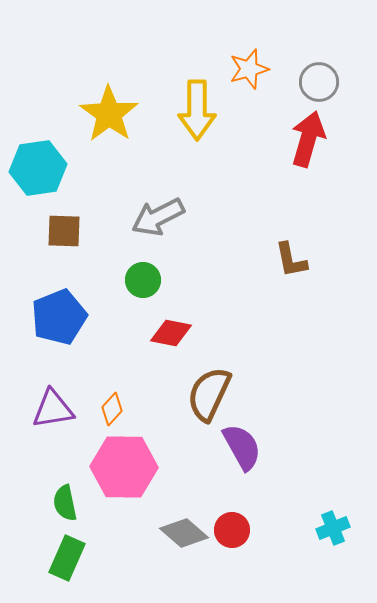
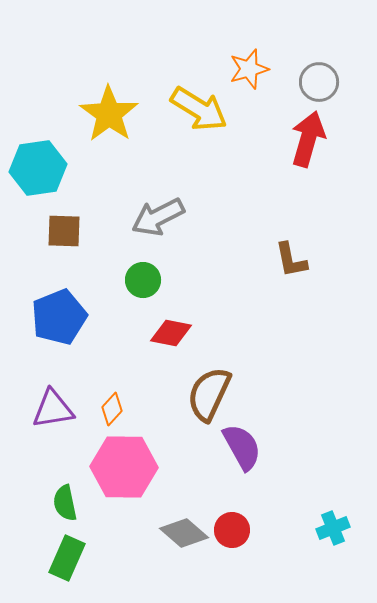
yellow arrow: moved 2 px right, 1 px up; rotated 58 degrees counterclockwise
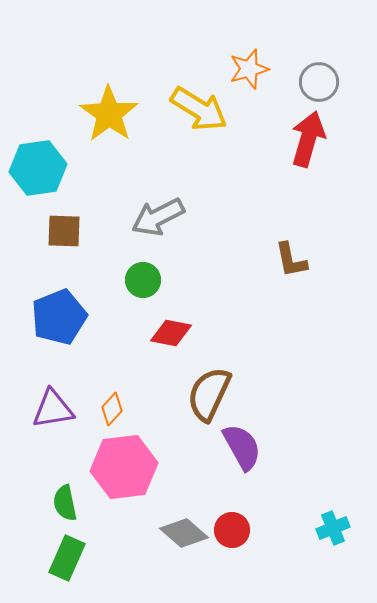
pink hexagon: rotated 8 degrees counterclockwise
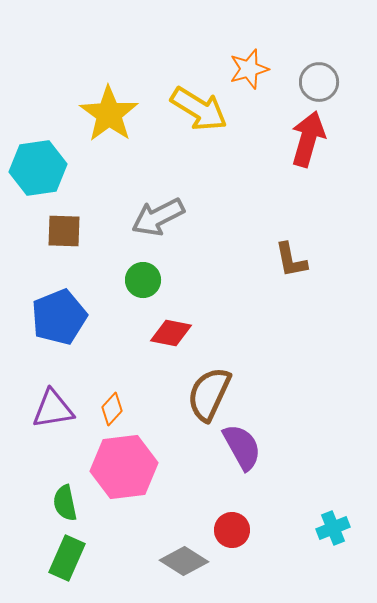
gray diamond: moved 28 px down; rotated 9 degrees counterclockwise
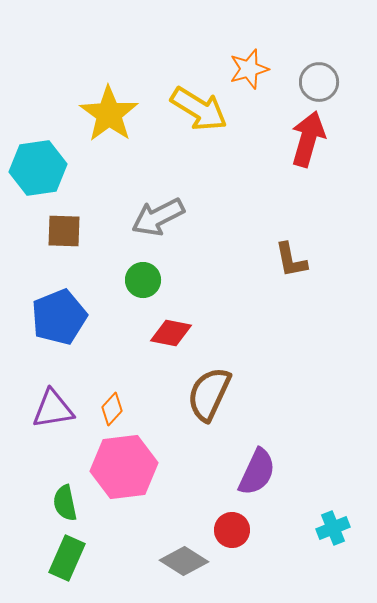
purple semicircle: moved 15 px right, 25 px down; rotated 54 degrees clockwise
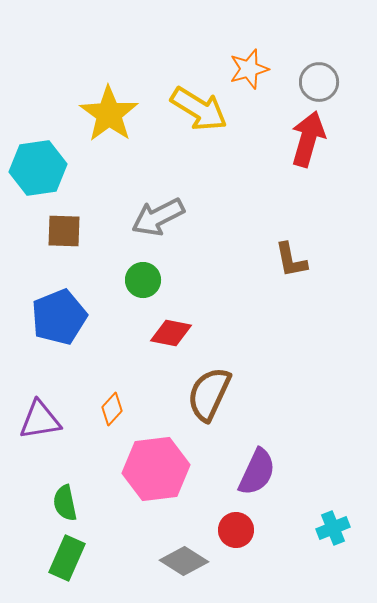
purple triangle: moved 13 px left, 11 px down
pink hexagon: moved 32 px right, 2 px down
red circle: moved 4 px right
